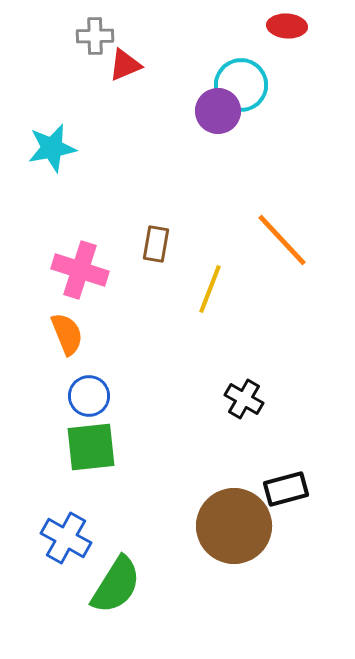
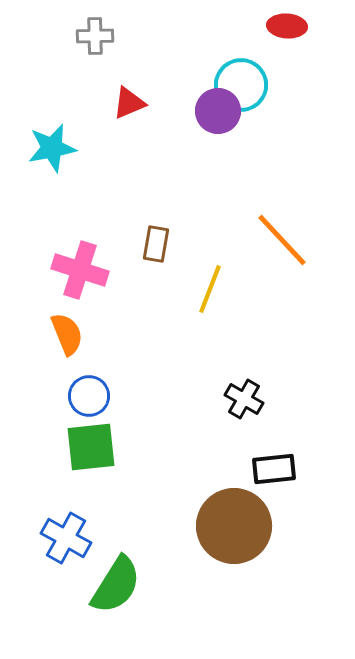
red triangle: moved 4 px right, 38 px down
black rectangle: moved 12 px left, 20 px up; rotated 9 degrees clockwise
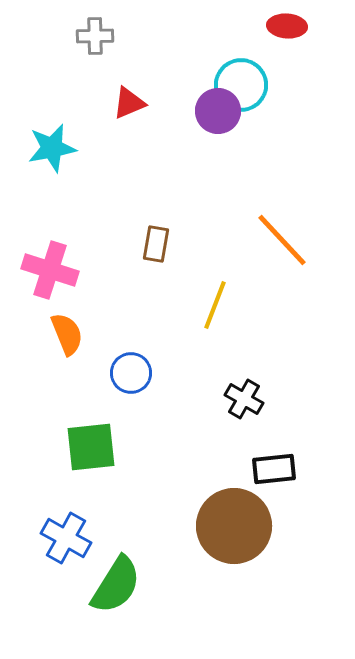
pink cross: moved 30 px left
yellow line: moved 5 px right, 16 px down
blue circle: moved 42 px right, 23 px up
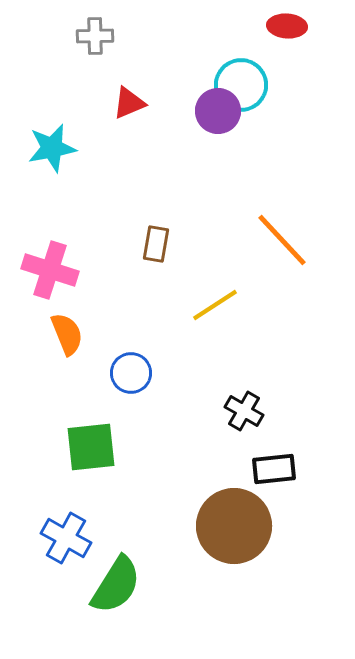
yellow line: rotated 36 degrees clockwise
black cross: moved 12 px down
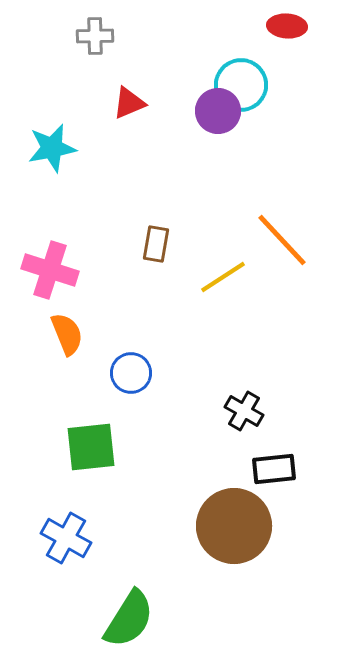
yellow line: moved 8 px right, 28 px up
green semicircle: moved 13 px right, 34 px down
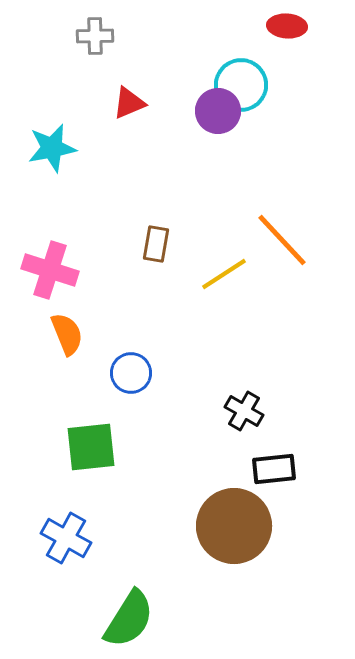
yellow line: moved 1 px right, 3 px up
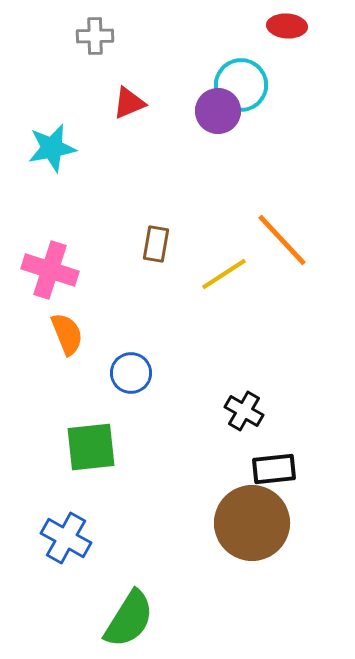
brown circle: moved 18 px right, 3 px up
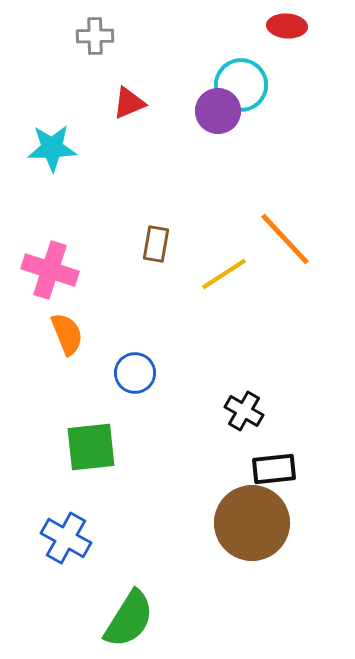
cyan star: rotated 9 degrees clockwise
orange line: moved 3 px right, 1 px up
blue circle: moved 4 px right
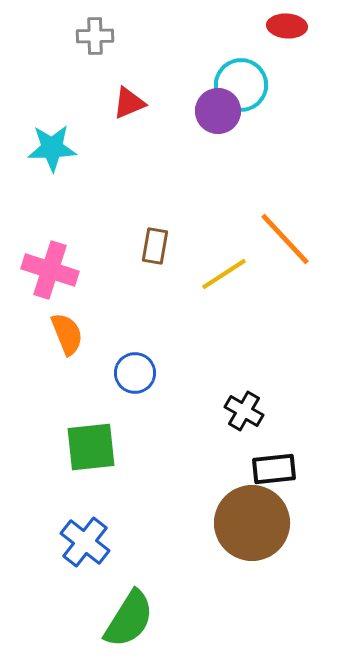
brown rectangle: moved 1 px left, 2 px down
blue cross: moved 19 px right, 4 px down; rotated 9 degrees clockwise
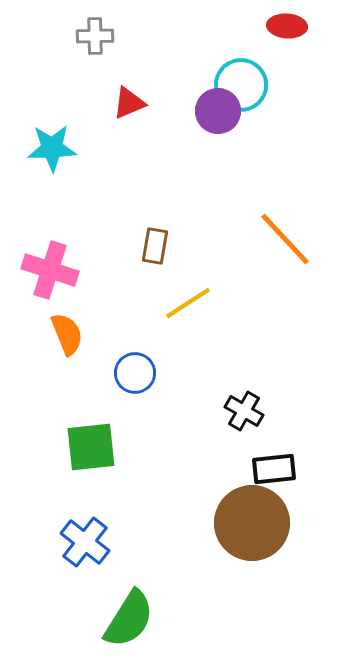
yellow line: moved 36 px left, 29 px down
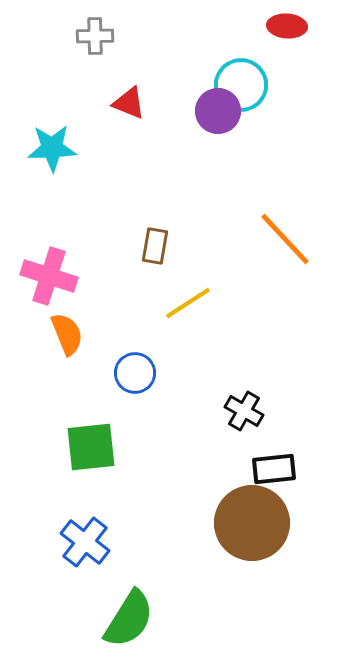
red triangle: rotated 45 degrees clockwise
pink cross: moved 1 px left, 6 px down
